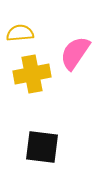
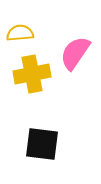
black square: moved 3 px up
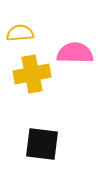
pink semicircle: rotated 57 degrees clockwise
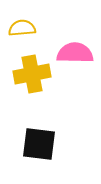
yellow semicircle: moved 2 px right, 5 px up
black square: moved 3 px left
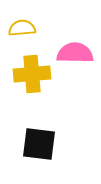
yellow cross: rotated 6 degrees clockwise
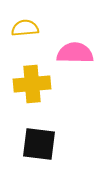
yellow semicircle: moved 3 px right
yellow cross: moved 10 px down
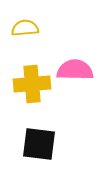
pink semicircle: moved 17 px down
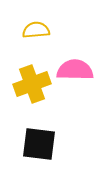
yellow semicircle: moved 11 px right, 2 px down
yellow cross: rotated 15 degrees counterclockwise
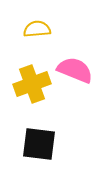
yellow semicircle: moved 1 px right, 1 px up
pink semicircle: rotated 21 degrees clockwise
